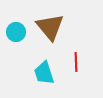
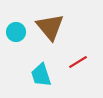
red line: moved 2 px right; rotated 60 degrees clockwise
cyan trapezoid: moved 3 px left, 2 px down
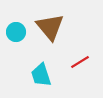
red line: moved 2 px right
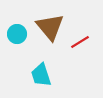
cyan circle: moved 1 px right, 2 px down
red line: moved 20 px up
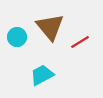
cyan circle: moved 3 px down
cyan trapezoid: moved 1 px right; rotated 80 degrees clockwise
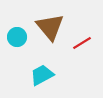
red line: moved 2 px right, 1 px down
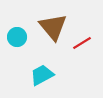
brown triangle: moved 3 px right
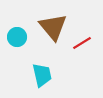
cyan trapezoid: rotated 105 degrees clockwise
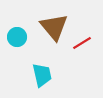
brown triangle: moved 1 px right
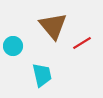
brown triangle: moved 1 px left, 1 px up
cyan circle: moved 4 px left, 9 px down
